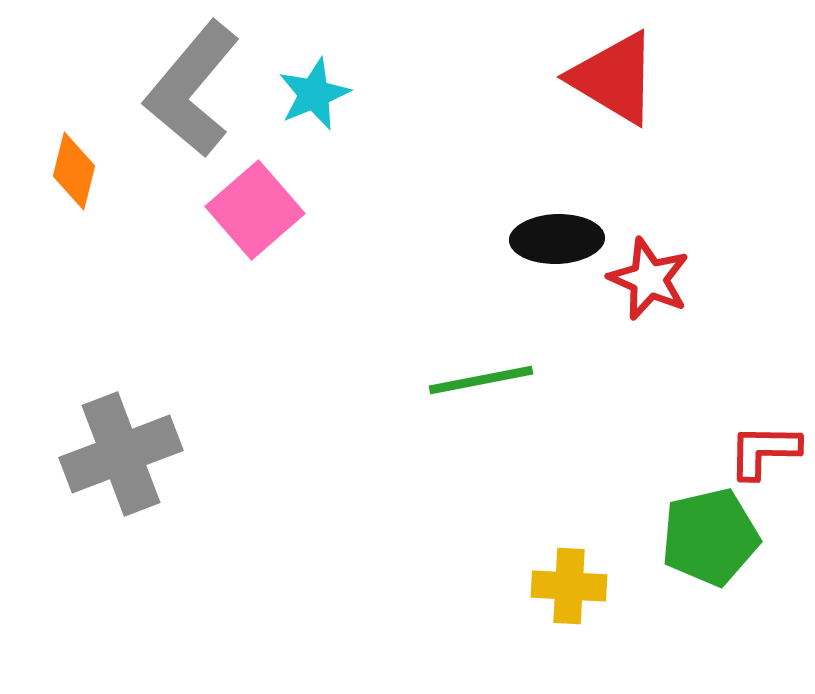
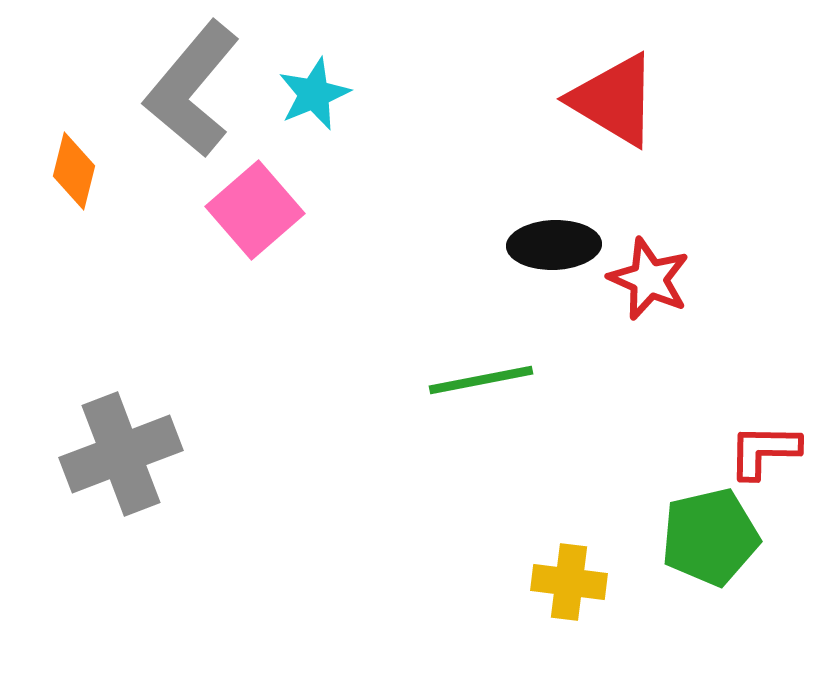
red triangle: moved 22 px down
black ellipse: moved 3 px left, 6 px down
yellow cross: moved 4 px up; rotated 4 degrees clockwise
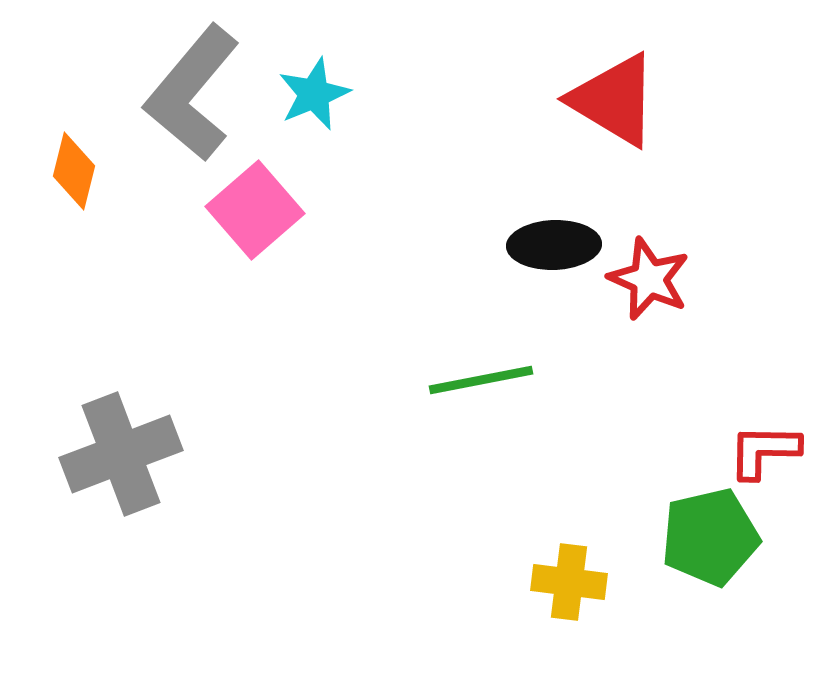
gray L-shape: moved 4 px down
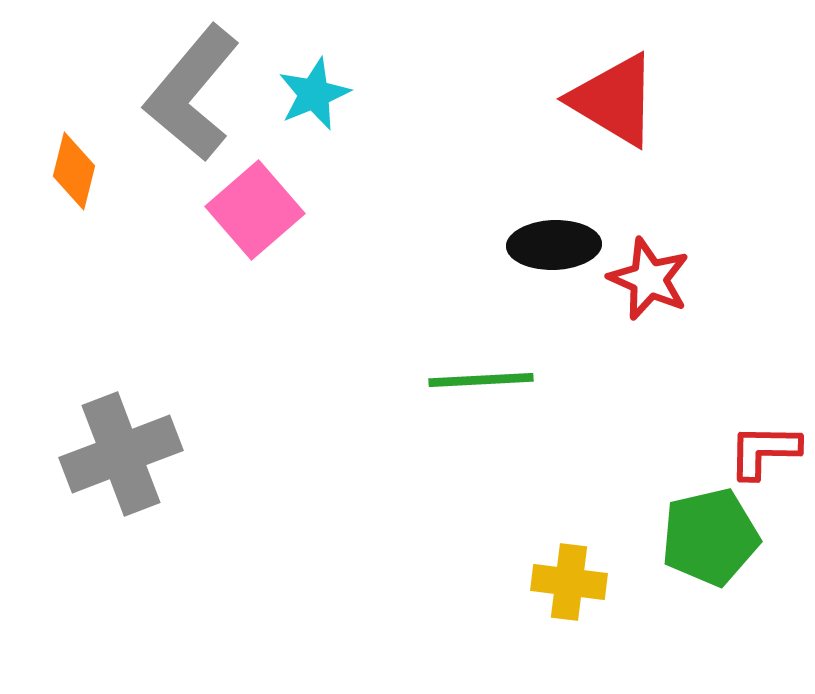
green line: rotated 8 degrees clockwise
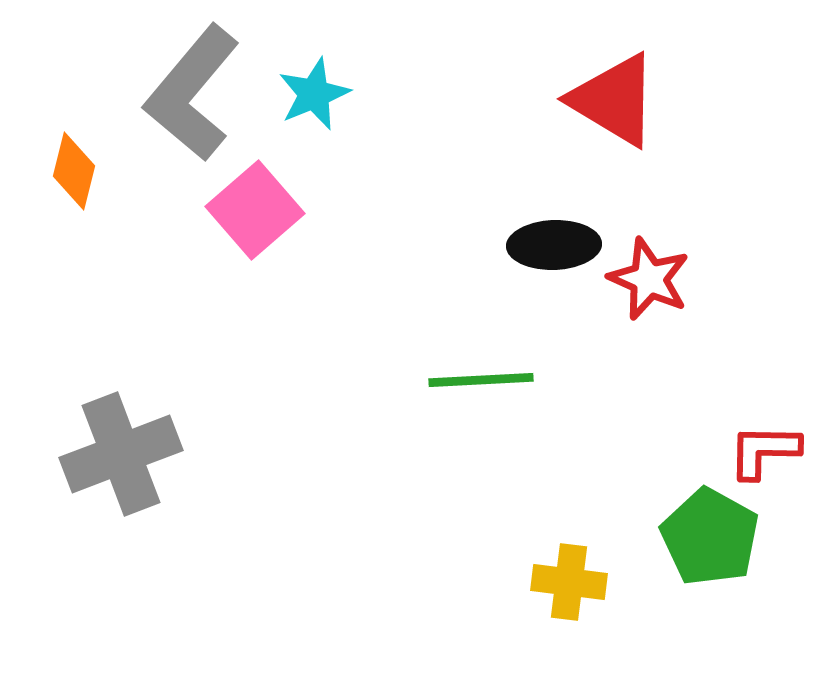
green pentagon: rotated 30 degrees counterclockwise
